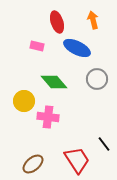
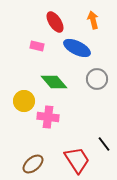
red ellipse: moved 2 px left; rotated 15 degrees counterclockwise
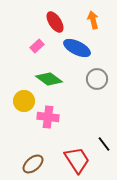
pink rectangle: rotated 56 degrees counterclockwise
green diamond: moved 5 px left, 3 px up; rotated 12 degrees counterclockwise
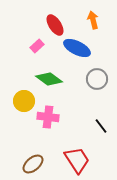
red ellipse: moved 3 px down
black line: moved 3 px left, 18 px up
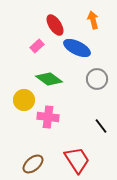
yellow circle: moved 1 px up
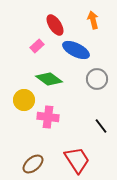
blue ellipse: moved 1 px left, 2 px down
